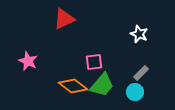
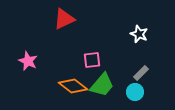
pink square: moved 2 px left, 2 px up
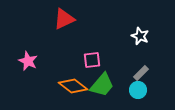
white star: moved 1 px right, 2 px down
cyan circle: moved 3 px right, 2 px up
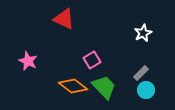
red triangle: rotated 50 degrees clockwise
white star: moved 3 px right, 3 px up; rotated 24 degrees clockwise
pink square: rotated 24 degrees counterclockwise
green trapezoid: moved 2 px right, 2 px down; rotated 84 degrees counterclockwise
cyan circle: moved 8 px right
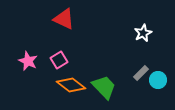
pink square: moved 33 px left
orange diamond: moved 2 px left, 1 px up
cyan circle: moved 12 px right, 10 px up
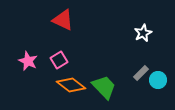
red triangle: moved 1 px left, 1 px down
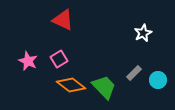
pink square: moved 1 px up
gray rectangle: moved 7 px left
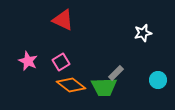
white star: rotated 12 degrees clockwise
pink square: moved 2 px right, 3 px down
gray rectangle: moved 18 px left
green trapezoid: rotated 132 degrees clockwise
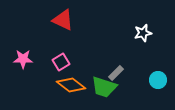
pink star: moved 5 px left, 2 px up; rotated 24 degrees counterclockwise
green trapezoid: rotated 20 degrees clockwise
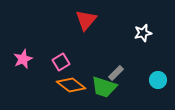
red triangle: moved 23 px right; rotated 45 degrees clockwise
pink star: rotated 24 degrees counterclockwise
